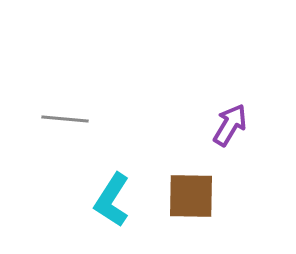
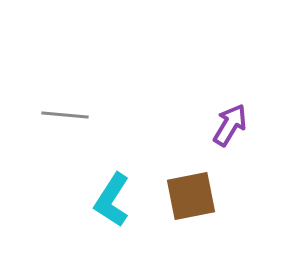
gray line: moved 4 px up
brown square: rotated 12 degrees counterclockwise
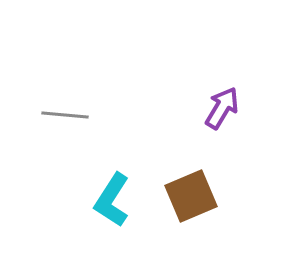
purple arrow: moved 8 px left, 17 px up
brown square: rotated 12 degrees counterclockwise
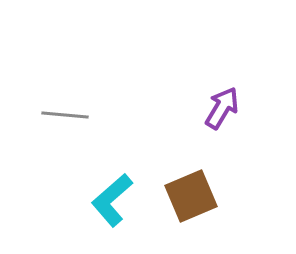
cyan L-shape: rotated 16 degrees clockwise
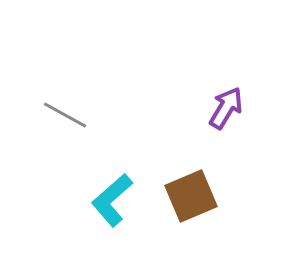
purple arrow: moved 4 px right
gray line: rotated 24 degrees clockwise
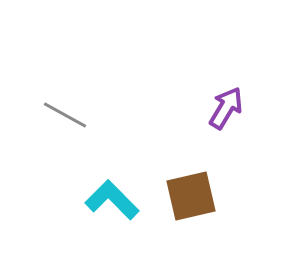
brown square: rotated 10 degrees clockwise
cyan L-shape: rotated 86 degrees clockwise
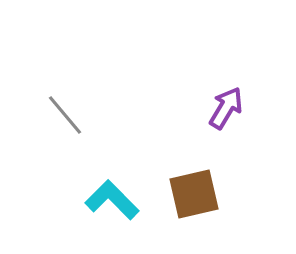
gray line: rotated 21 degrees clockwise
brown square: moved 3 px right, 2 px up
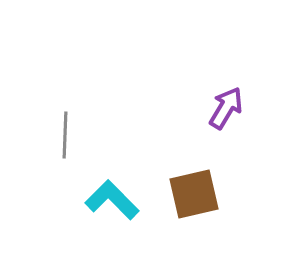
gray line: moved 20 px down; rotated 42 degrees clockwise
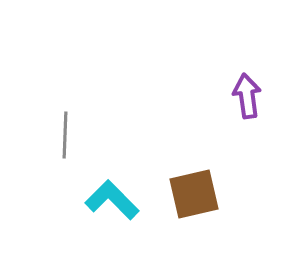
purple arrow: moved 21 px right, 12 px up; rotated 39 degrees counterclockwise
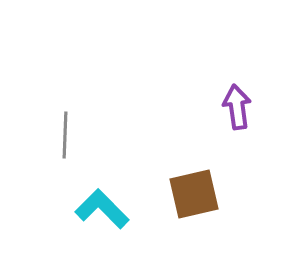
purple arrow: moved 10 px left, 11 px down
cyan L-shape: moved 10 px left, 9 px down
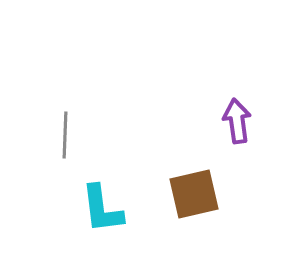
purple arrow: moved 14 px down
cyan L-shape: rotated 142 degrees counterclockwise
